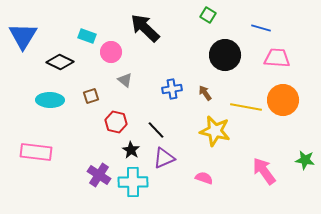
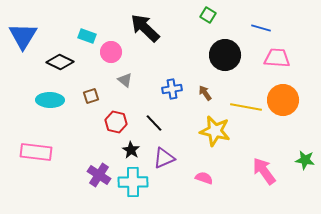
black line: moved 2 px left, 7 px up
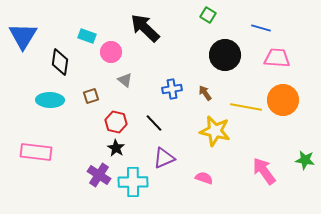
black diamond: rotated 72 degrees clockwise
black star: moved 15 px left, 2 px up
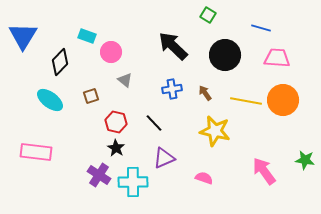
black arrow: moved 28 px right, 18 px down
black diamond: rotated 36 degrees clockwise
cyan ellipse: rotated 36 degrees clockwise
yellow line: moved 6 px up
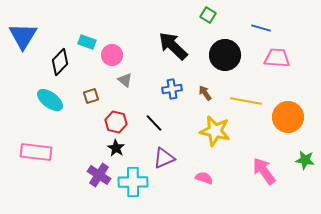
cyan rectangle: moved 6 px down
pink circle: moved 1 px right, 3 px down
orange circle: moved 5 px right, 17 px down
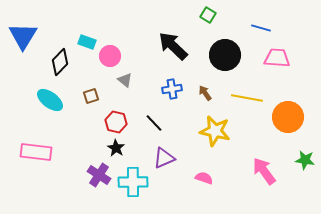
pink circle: moved 2 px left, 1 px down
yellow line: moved 1 px right, 3 px up
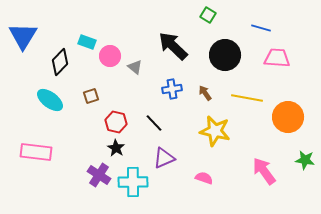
gray triangle: moved 10 px right, 13 px up
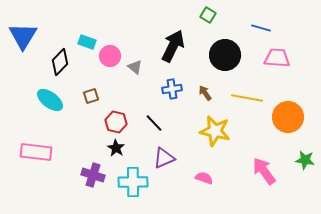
black arrow: rotated 72 degrees clockwise
purple cross: moved 6 px left; rotated 15 degrees counterclockwise
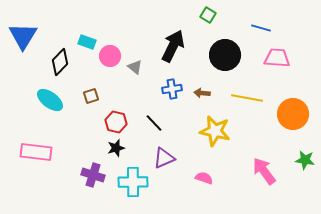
brown arrow: moved 3 px left; rotated 49 degrees counterclockwise
orange circle: moved 5 px right, 3 px up
black star: rotated 24 degrees clockwise
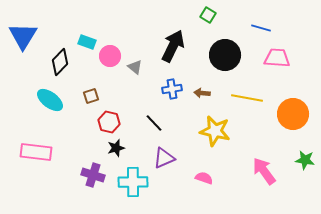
red hexagon: moved 7 px left
